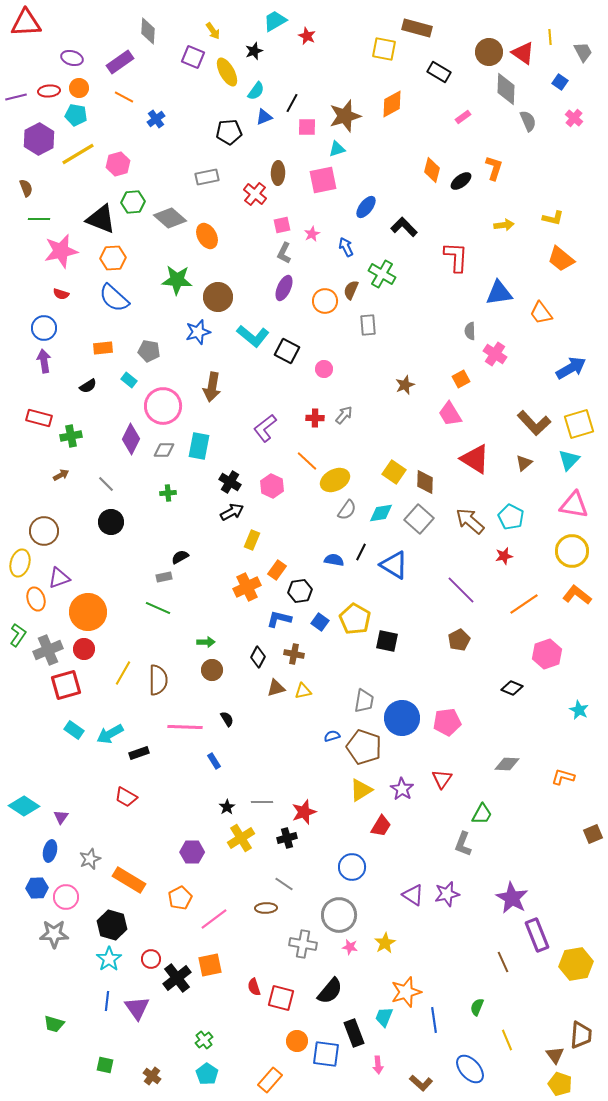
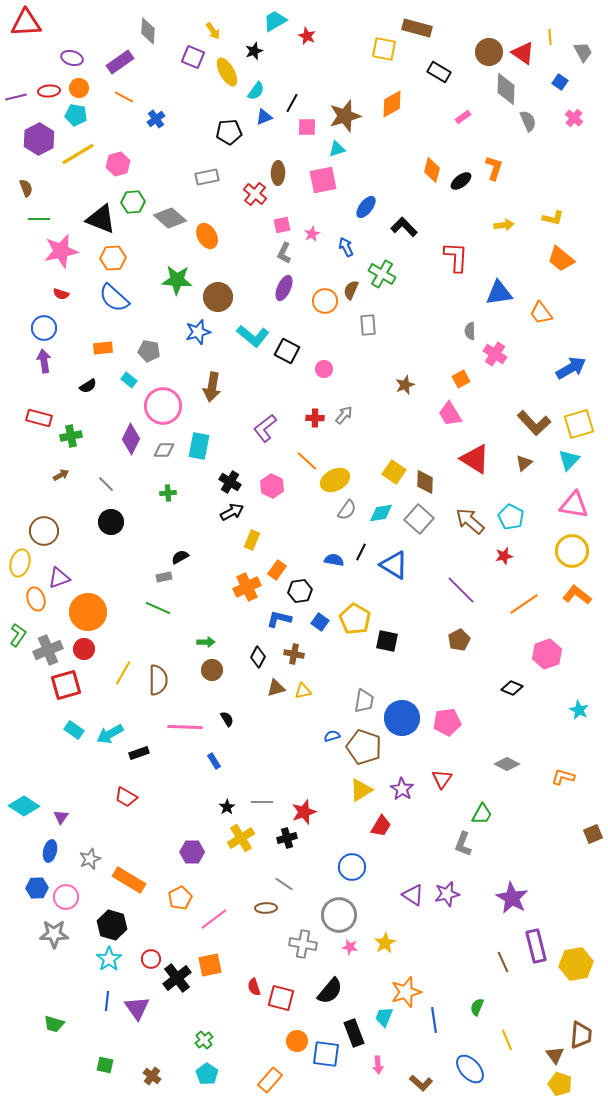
gray diamond at (507, 764): rotated 25 degrees clockwise
purple rectangle at (537, 935): moved 1 px left, 11 px down; rotated 8 degrees clockwise
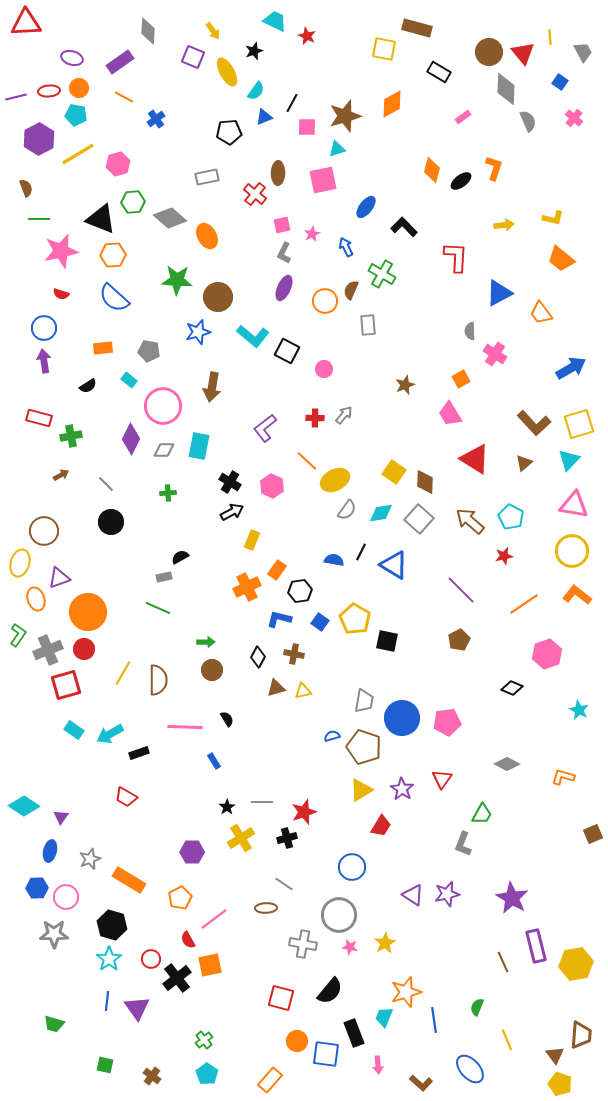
cyan trapezoid at (275, 21): rotated 55 degrees clockwise
red triangle at (523, 53): rotated 15 degrees clockwise
orange hexagon at (113, 258): moved 3 px up
blue triangle at (499, 293): rotated 20 degrees counterclockwise
red semicircle at (254, 987): moved 66 px left, 47 px up; rotated 12 degrees counterclockwise
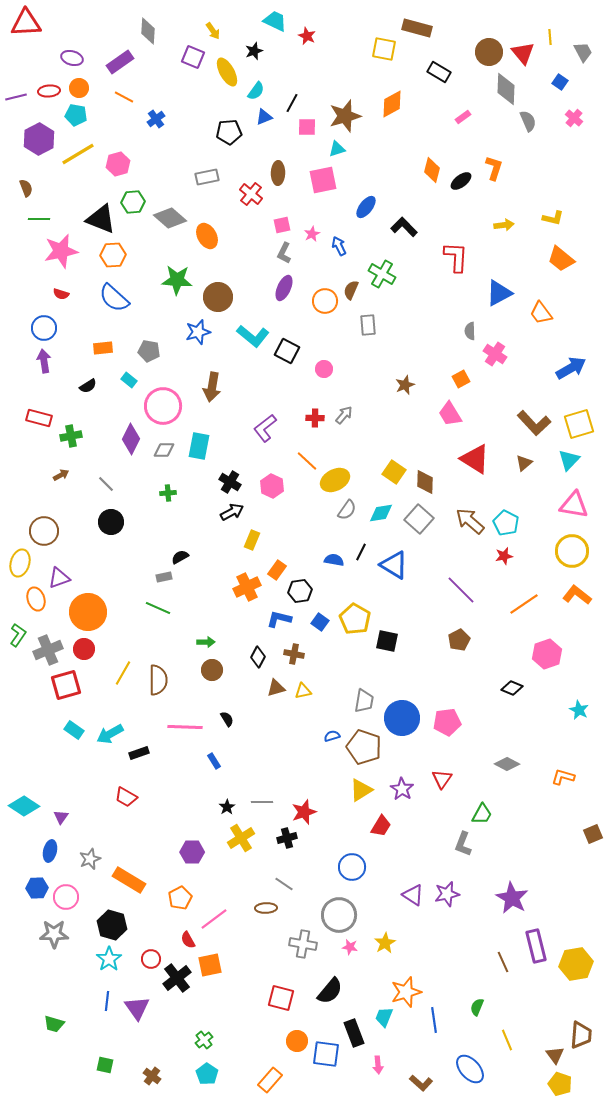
red cross at (255, 194): moved 4 px left
blue arrow at (346, 247): moved 7 px left, 1 px up
cyan pentagon at (511, 517): moved 5 px left, 6 px down
